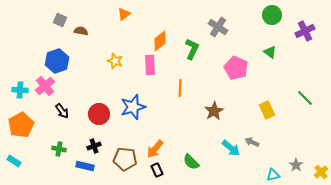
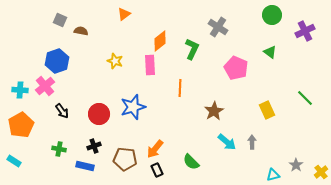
gray arrow: rotated 64 degrees clockwise
cyan arrow: moved 4 px left, 6 px up
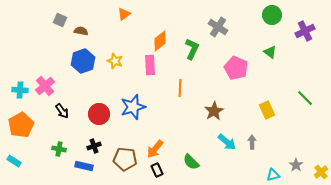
blue hexagon: moved 26 px right
blue rectangle: moved 1 px left
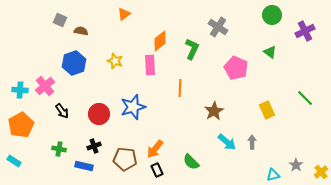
blue hexagon: moved 9 px left, 2 px down
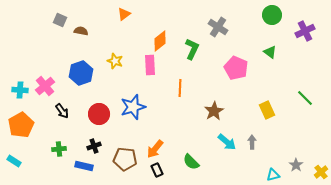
blue hexagon: moved 7 px right, 10 px down
green cross: rotated 16 degrees counterclockwise
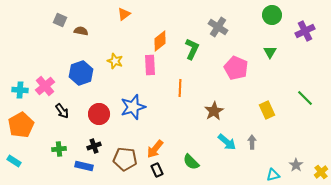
green triangle: rotated 24 degrees clockwise
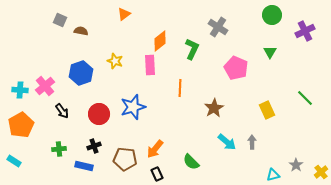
brown star: moved 3 px up
black rectangle: moved 4 px down
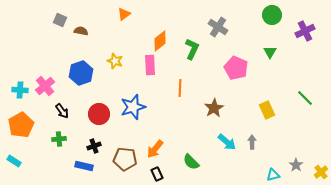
green cross: moved 10 px up
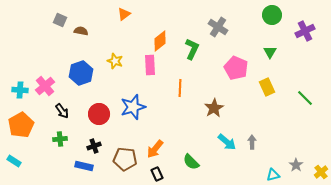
yellow rectangle: moved 23 px up
green cross: moved 1 px right
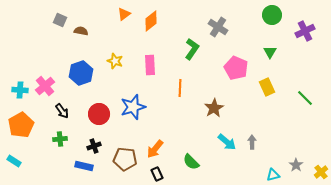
orange diamond: moved 9 px left, 20 px up
green L-shape: rotated 10 degrees clockwise
